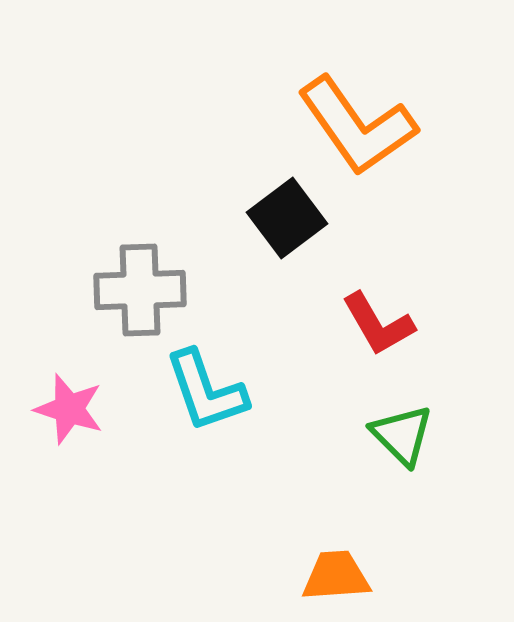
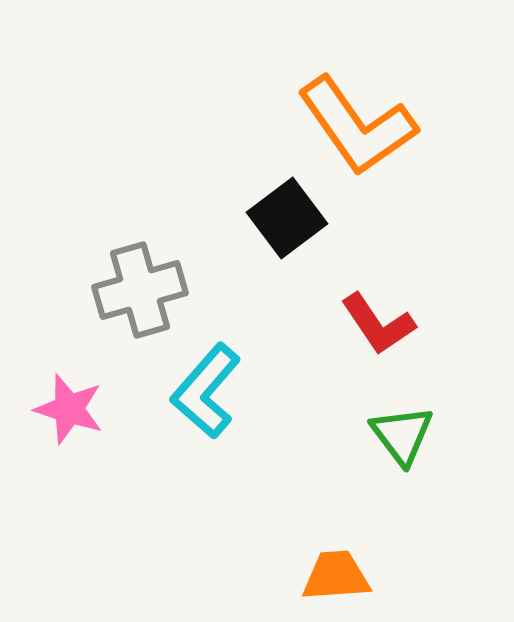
gray cross: rotated 14 degrees counterclockwise
red L-shape: rotated 4 degrees counterclockwise
cyan L-shape: rotated 60 degrees clockwise
green triangle: rotated 8 degrees clockwise
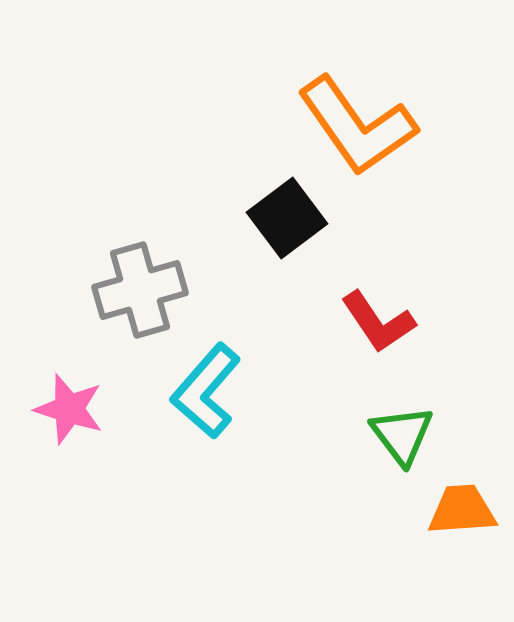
red L-shape: moved 2 px up
orange trapezoid: moved 126 px right, 66 px up
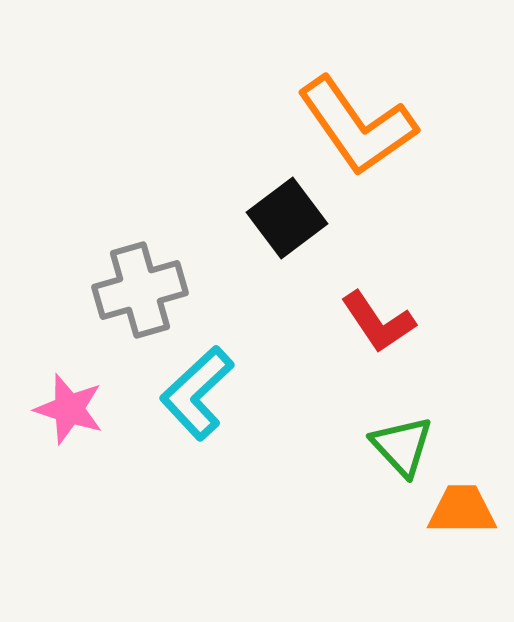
cyan L-shape: moved 9 px left, 2 px down; rotated 6 degrees clockwise
green triangle: moved 11 px down; rotated 6 degrees counterclockwise
orange trapezoid: rotated 4 degrees clockwise
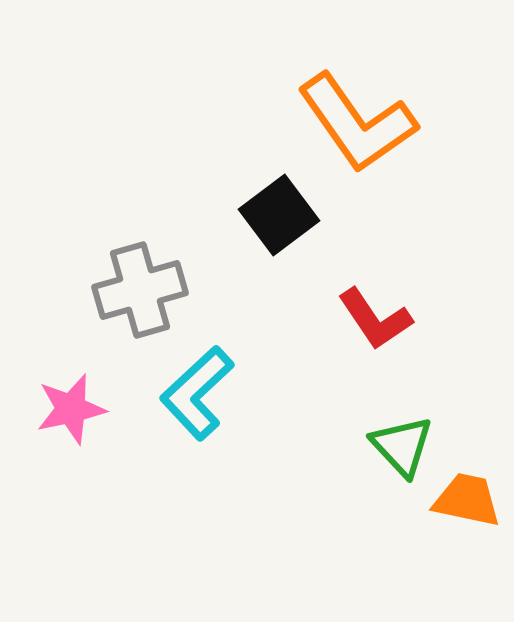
orange L-shape: moved 3 px up
black square: moved 8 px left, 3 px up
red L-shape: moved 3 px left, 3 px up
pink star: moved 2 px right; rotated 30 degrees counterclockwise
orange trapezoid: moved 5 px right, 10 px up; rotated 12 degrees clockwise
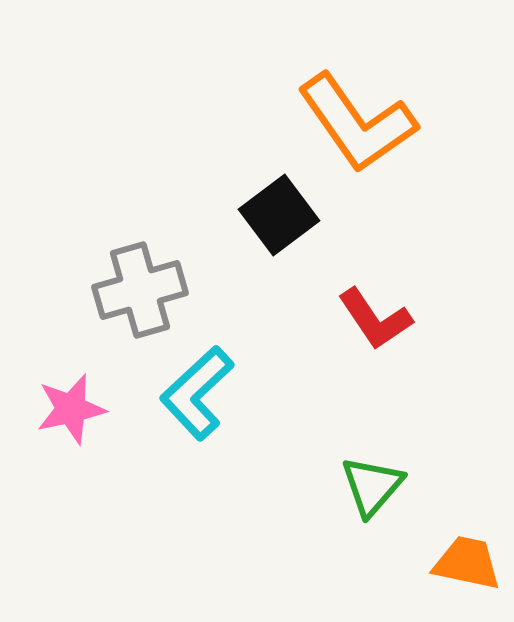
green triangle: moved 30 px left, 40 px down; rotated 24 degrees clockwise
orange trapezoid: moved 63 px down
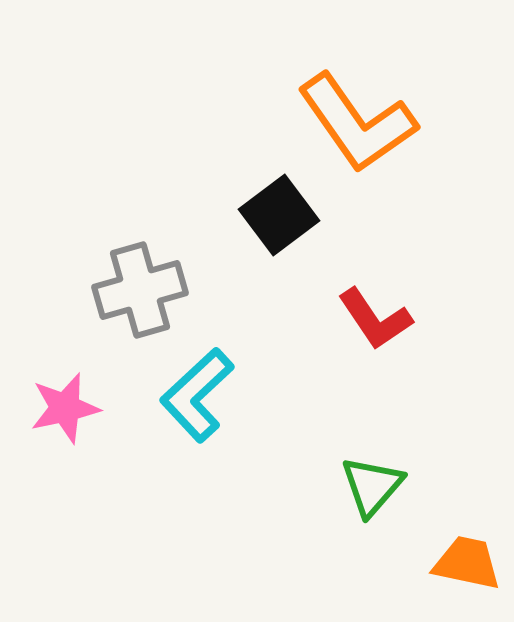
cyan L-shape: moved 2 px down
pink star: moved 6 px left, 1 px up
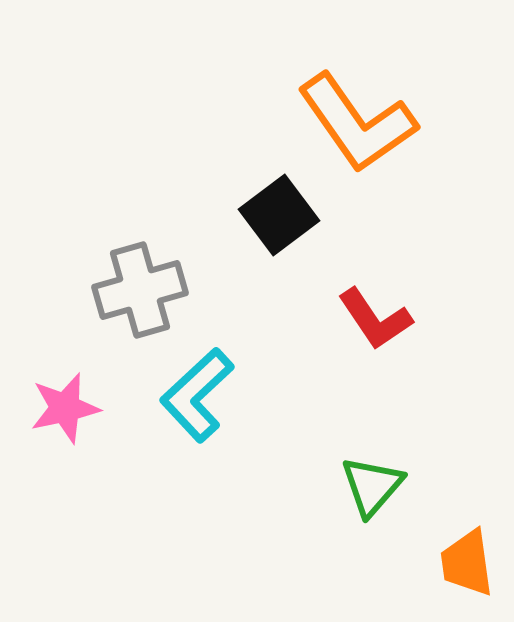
orange trapezoid: rotated 110 degrees counterclockwise
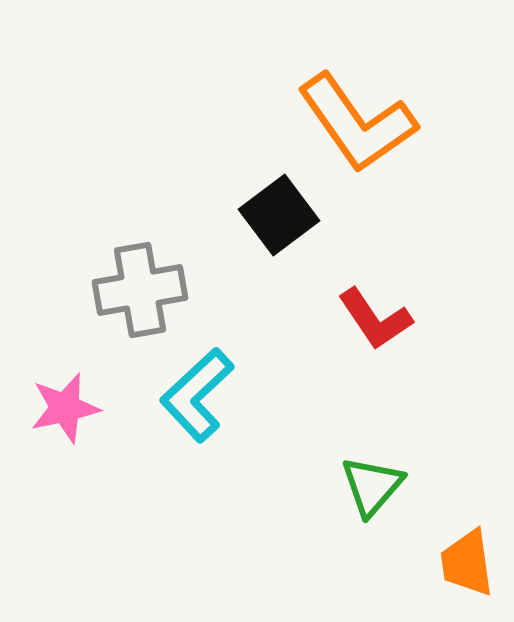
gray cross: rotated 6 degrees clockwise
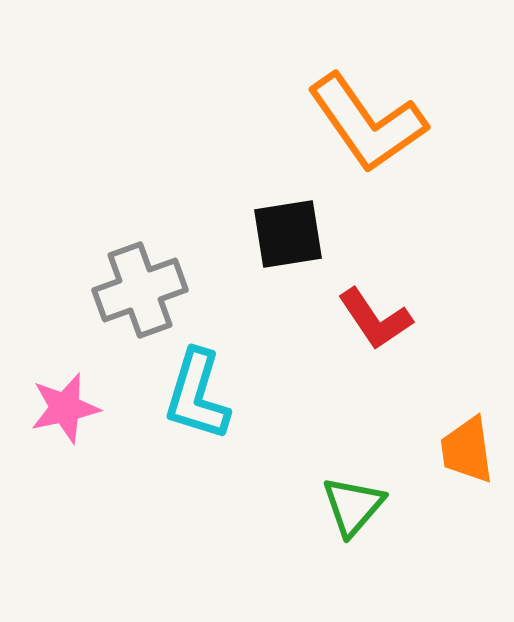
orange L-shape: moved 10 px right
black square: moved 9 px right, 19 px down; rotated 28 degrees clockwise
gray cross: rotated 10 degrees counterclockwise
cyan L-shape: rotated 30 degrees counterclockwise
green triangle: moved 19 px left, 20 px down
orange trapezoid: moved 113 px up
